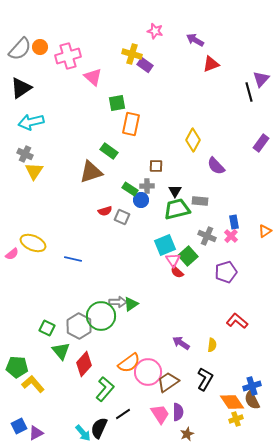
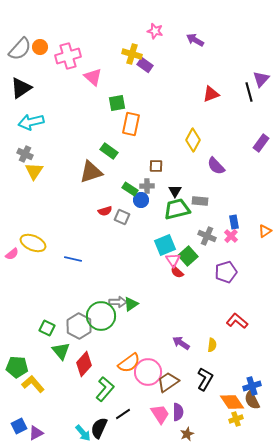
red triangle at (211, 64): moved 30 px down
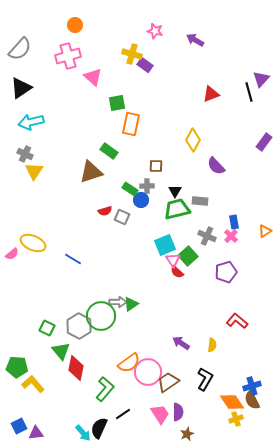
orange circle at (40, 47): moved 35 px right, 22 px up
purple rectangle at (261, 143): moved 3 px right, 1 px up
blue line at (73, 259): rotated 18 degrees clockwise
red diamond at (84, 364): moved 8 px left, 4 px down; rotated 30 degrees counterclockwise
purple triangle at (36, 433): rotated 21 degrees clockwise
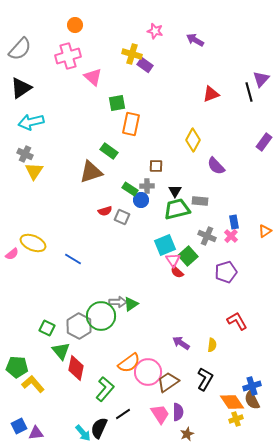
red L-shape at (237, 321): rotated 20 degrees clockwise
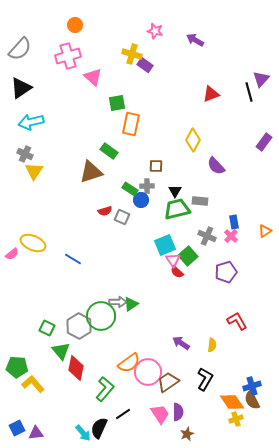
blue square at (19, 426): moved 2 px left, 2 px down
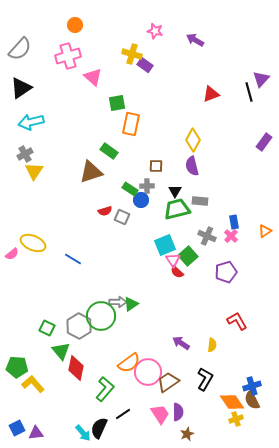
gray cross at (25, 154): rotated 35 degrees clockwise
purple semicircle at (216, 166): moved 24 px left; rotated 30 degrees clockwise
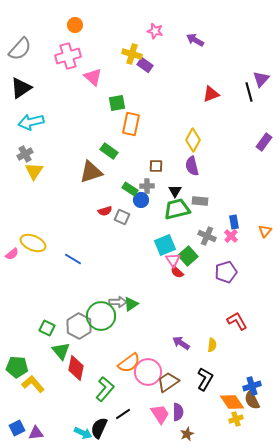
orange triangle at (265, 231): rotated 16 degrees counterclockwise
cyan arrow at (83, 433): rotated 24 degrees counterclockwise
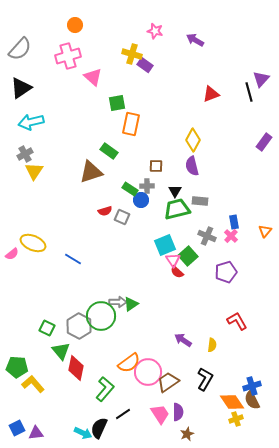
purple arrow at (181, 343): moved 2 px right, 3 px up
